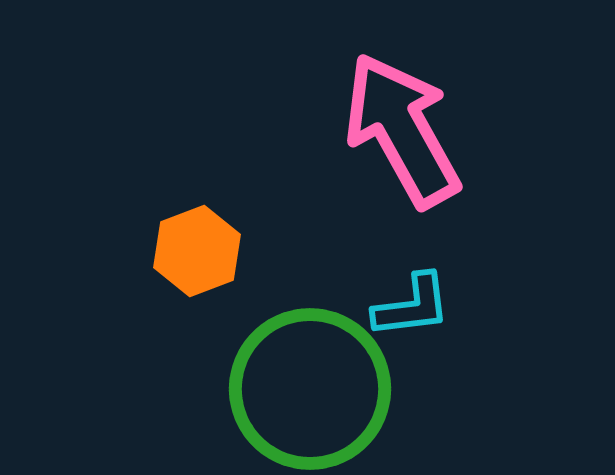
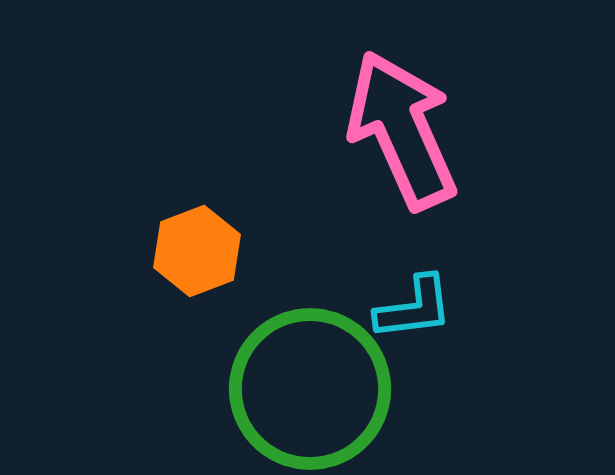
pink arrow: rotated 5 degrees clockwise
cyan L-shape: moved 2 px right, 2 px down
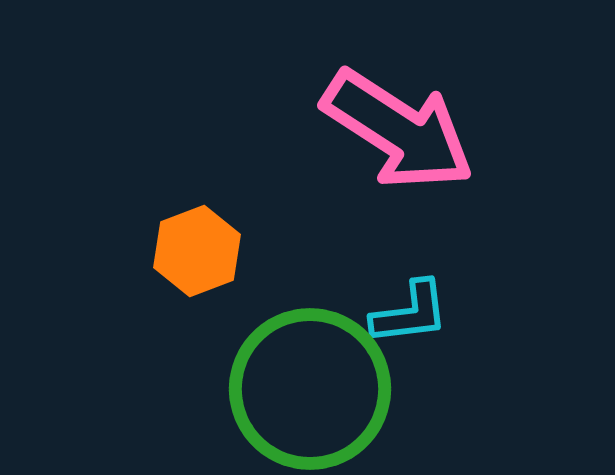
pink arrow: moved 4 px left; rotated 147 degrees clockwise
cyan L-shape: moved 4 px left, 5 px down
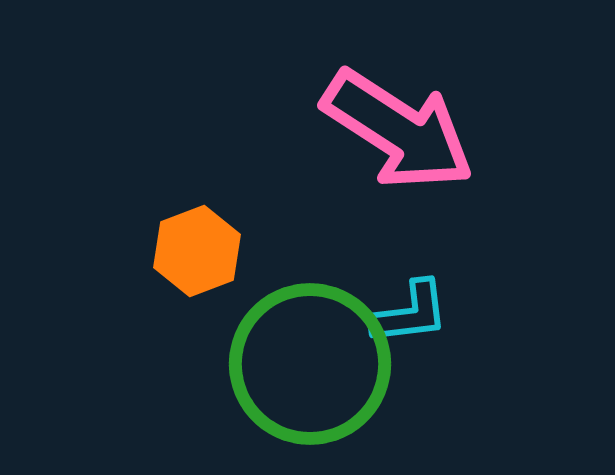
green circle: moved 25 px up
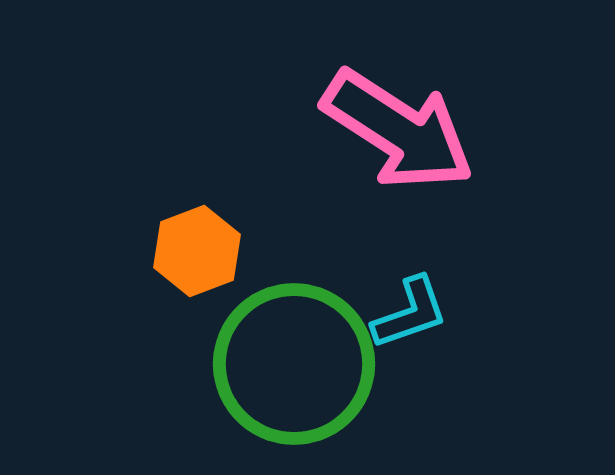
cyan L-shape: rotated 12 degrees counterclockwise
green circle: moved 16 px left
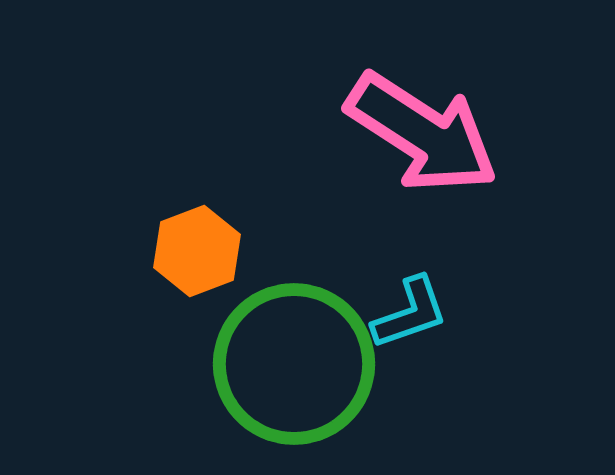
pink arrow: moved 24 px right, 3 px down
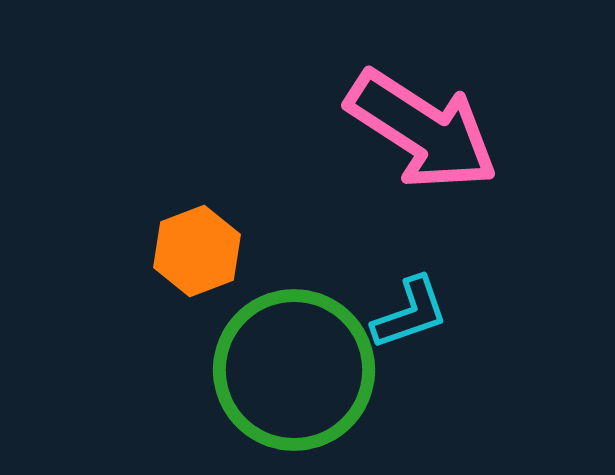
pink arrow: moved 3 px up
green circle: moved 6 px down
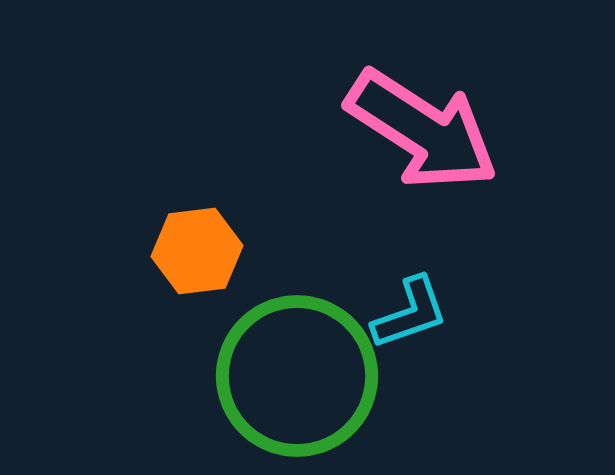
orange hexagon: rotated 14 degrees clockwise
green circle: moved 3 px right, 6 px down
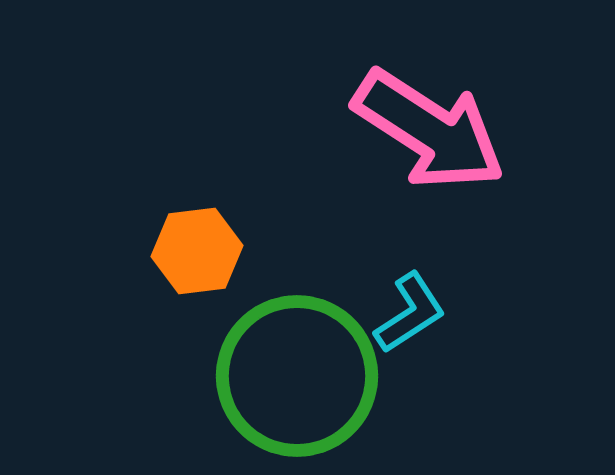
pink arrow: moved 7 px right
cyan L-shape: rotated 14 degrees counterclockwise
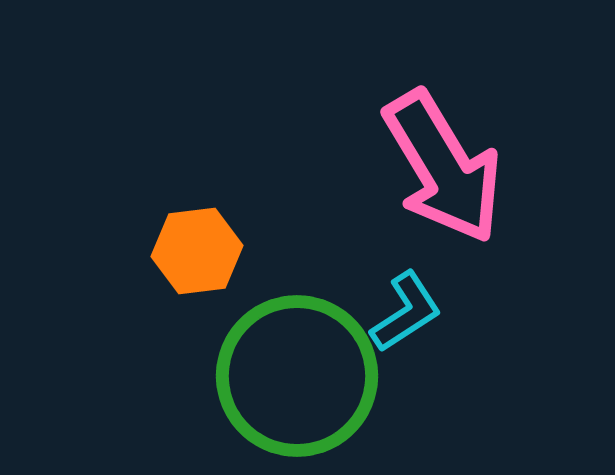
pink arrow: moved 14 px right, 37 px down; rotated 26 degrees clockwise
cyan L-shape: moved 4 px left, 1 px up
